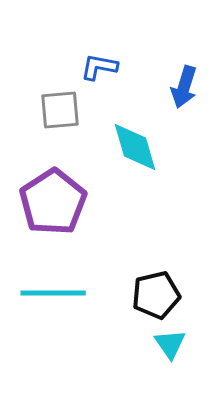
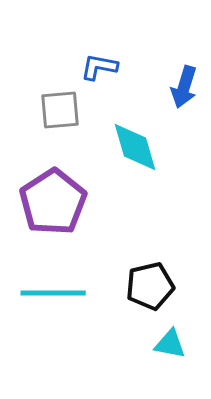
black pentagon: moved 6 px left, 9 px up
cyan triangle: rotated 44 degrees counterclockwise
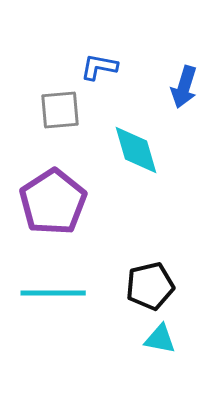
cyan diamond: moved 1 px right, 3 px down
cyan triangle: moved 10 px left, 5 px up
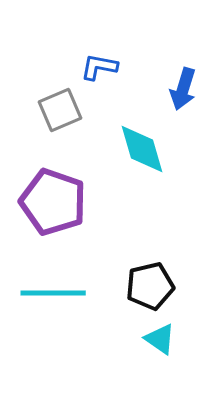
blue arrow: moved 1 px left, 2 px down
gray square: rotated 18 degrees counterclockwise
cyan diamond: moved 6 px right, 1 px up
purple pentagon: rotated 20 degrees counterclockwise
cyan triangle: rotated 24 degrees clockwise
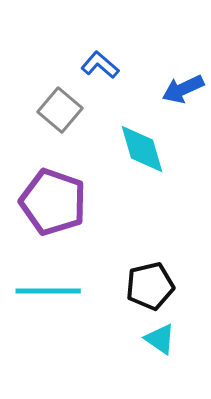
blue L-shape: moved 1 px right, 2 px up; rotated 30 degrees clockwise
blue arrow: rotated 48 degrees clockwise
gray square: rotated 27 degrees counterclockwise
cyan line: moved 5 px left, 2 px up
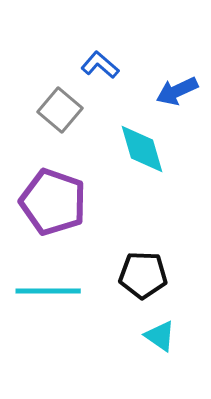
blue arrow: moved 6 px left, 2 px down
black pentagon: moved 7 px left, 11 px up; rotated 15 degrees clockwise
cyan triangle: moved 3 px up
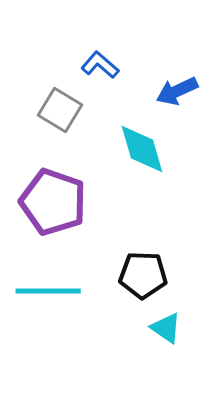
gray square: rotated 9 degrees counterclockwise
cyan triangle: moved 6 px right, 8 px up
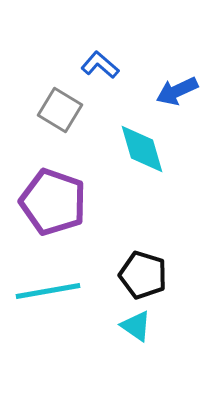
black pentagon: rotated 15 degrees clockwise
cyan line: rotated 10 degrees counterclockwise
cyan triangle: moved 30 px left, 2 px up
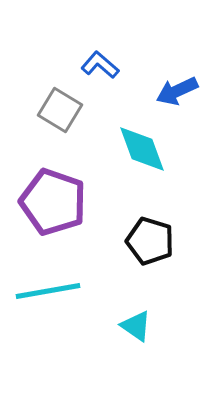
cyan diamond: rotated 4 degrees counterclockwise
black pentagon: moved 7 px right, 34 px up
